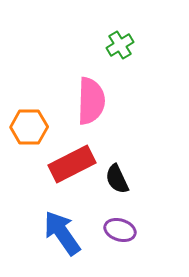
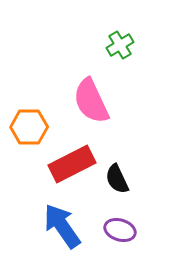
pink semicircle: rotated 153 degrees clockwise
blue arrow: moved 7 px up
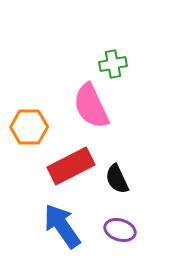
green cross: moved 7 px left, 19 px down; rotated 20 degrees clockwise
pink semicircle: moved 5 px down
red rectangle: moved 1 px left, 2 px down
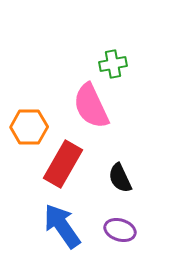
red rectangle: moved 8 px left, 2 px up; rotated 33 degrees counterclockwise
black semicircle: moved 3 px right, 1 px up
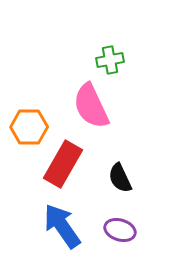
green cross: moved 3 px left, 4 px up
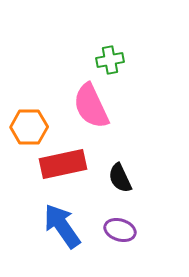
red rectangle: rotated 48 degrees clockwise
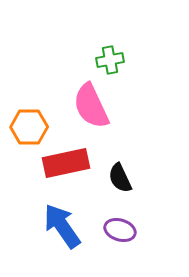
red rectangle: moved 3 px right, 1 px up
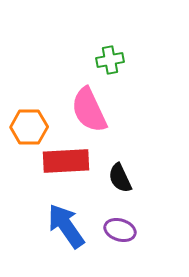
pink semicircle: moved 2 px left, 4 px down
red rectangle: moved 2 px up; rotated 9 degrees clockwise
blue arrow: moved 4 px right
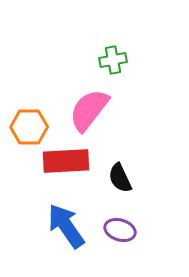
green cross: moved 3 px right
pink semicircle: rotated 63 degrees clockwise
